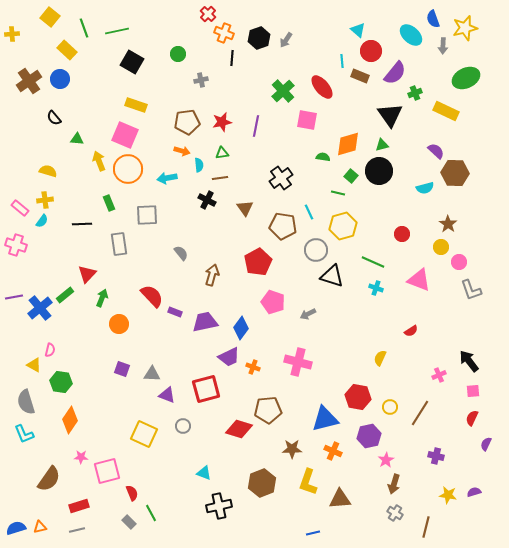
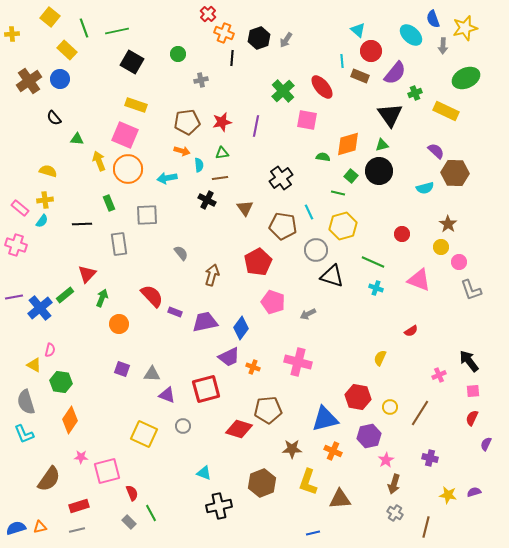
purple cross at (436, 456): moved 6 px left, 2 px down
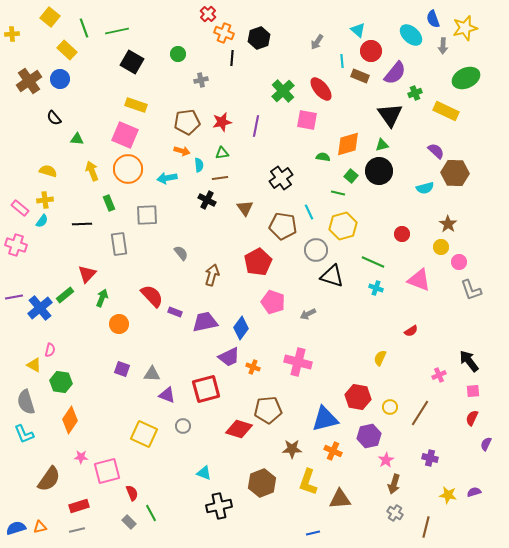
gray arrow at (286, 40): moved 31 px right, 2 px down
red ellipse at (322, 87): moved 1 px left, 2 px down
yellow arrow at (99, 161): moved 7 px left, 10 px down
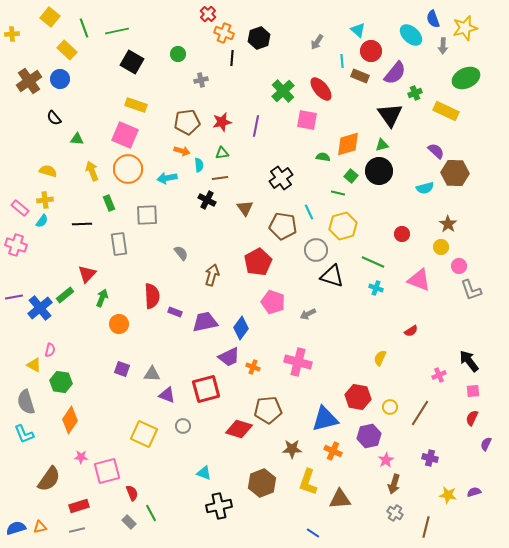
pink circle at (459, 262): moved 4 px down
red semicircle at (152, 296): rotated 40 degrees clockwise
blue line at (313, 533): rotated 48 degrees clockwise
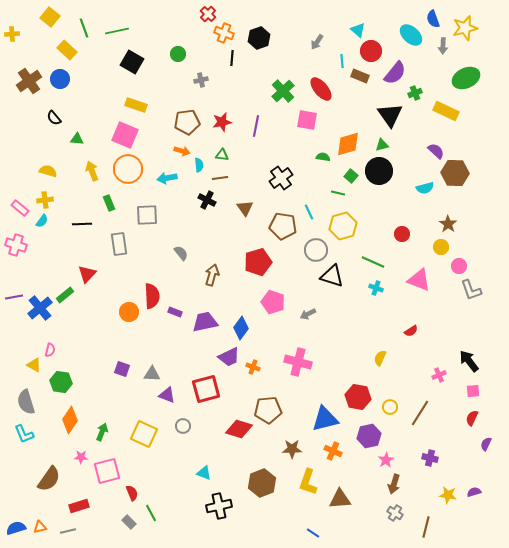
green triangle at (222, 153): moved 2 px down; rotated 16 degrees clockwise
red pentagon at (258, 262): rotated 12 degrees clockwise
green arrow at (102, 298): moved 134 px down
orange circle at (119, 324): moved 10 px right, 12 px up
gray line at (77, 530): moved 9 px left, 1 px down
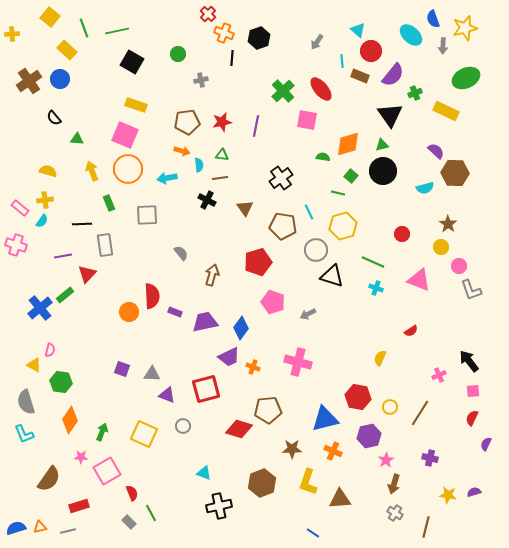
purple semicircle at (395, 73): moved 2 px left, 2 px down
black circle at (379, 171): moved 4 px right
gray rectangle at (119, 244): moved 14 px left, 1 px down
purple line at (14, 297): moved 49 px right, 41 px up
pink square at (107, 471): rotated 16 degrees counterclockwise
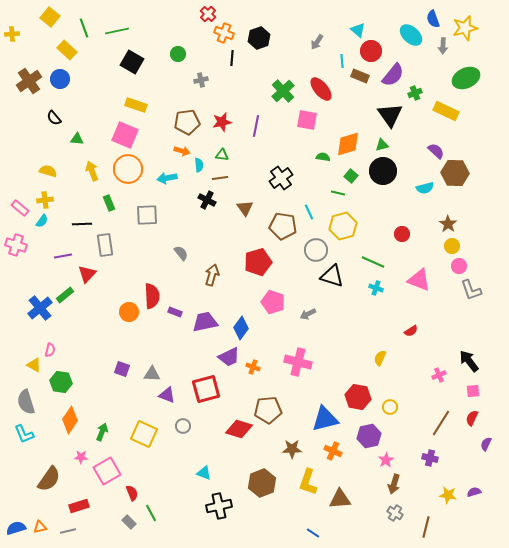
yellow circle at (441, 247): moved 11 px right, 1 px up
brown line at (420, 413): moved 21 px right, 10 px down
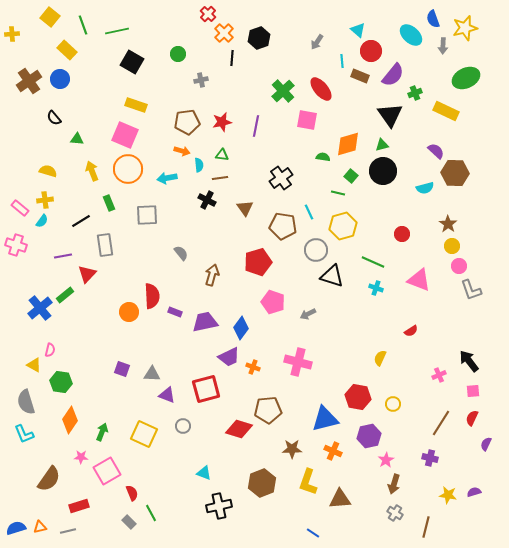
green line at (84, 28): moved 1 px left, 3 px up
orange cross at (224, 33): rotated 24 degrees clockwise
black line at (82, 224): moved 1 px left, 3 px up; rotated 30 degrees counterclockwise
yellow circle at (390, 407): moved 3 px right, 3 px up
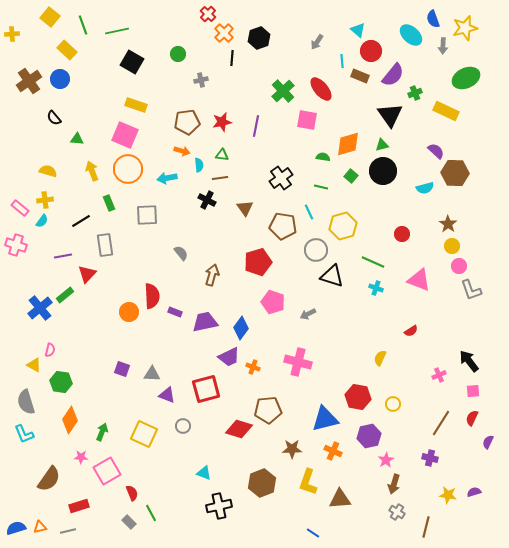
green line at (338, 193): moved 17 px left, 6 px up
purple semicircle at (486, 444): moved 2 px right, 2 px up
gray cross at (395, 513): moved 2 px right, 1 px up
